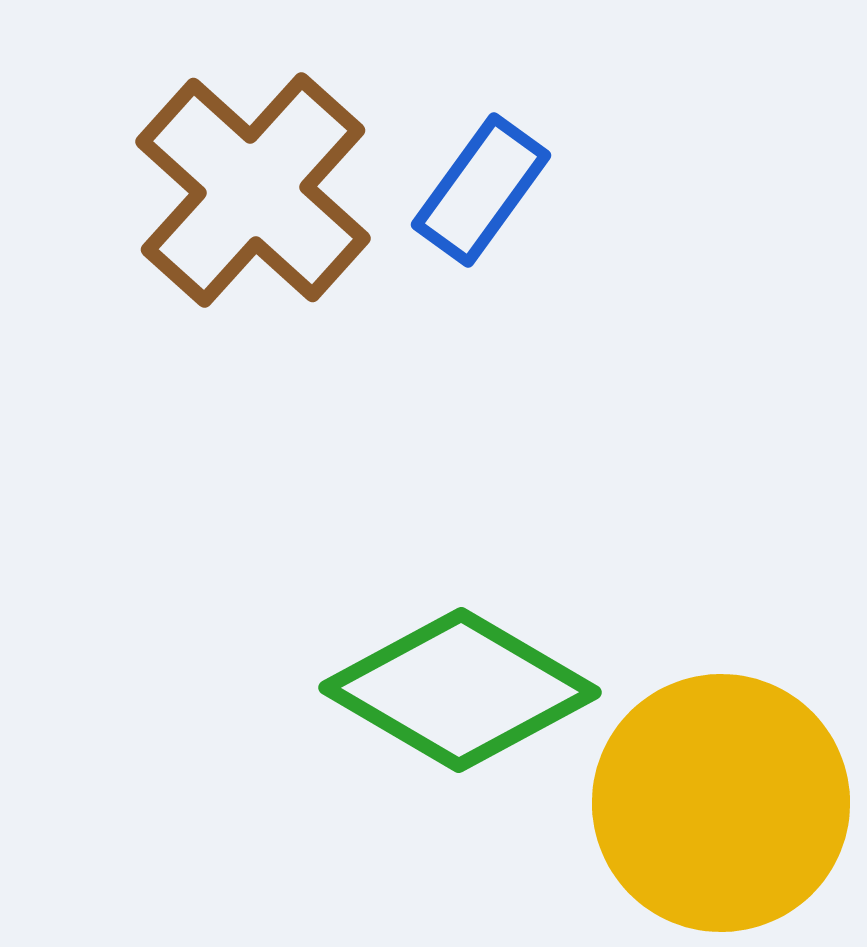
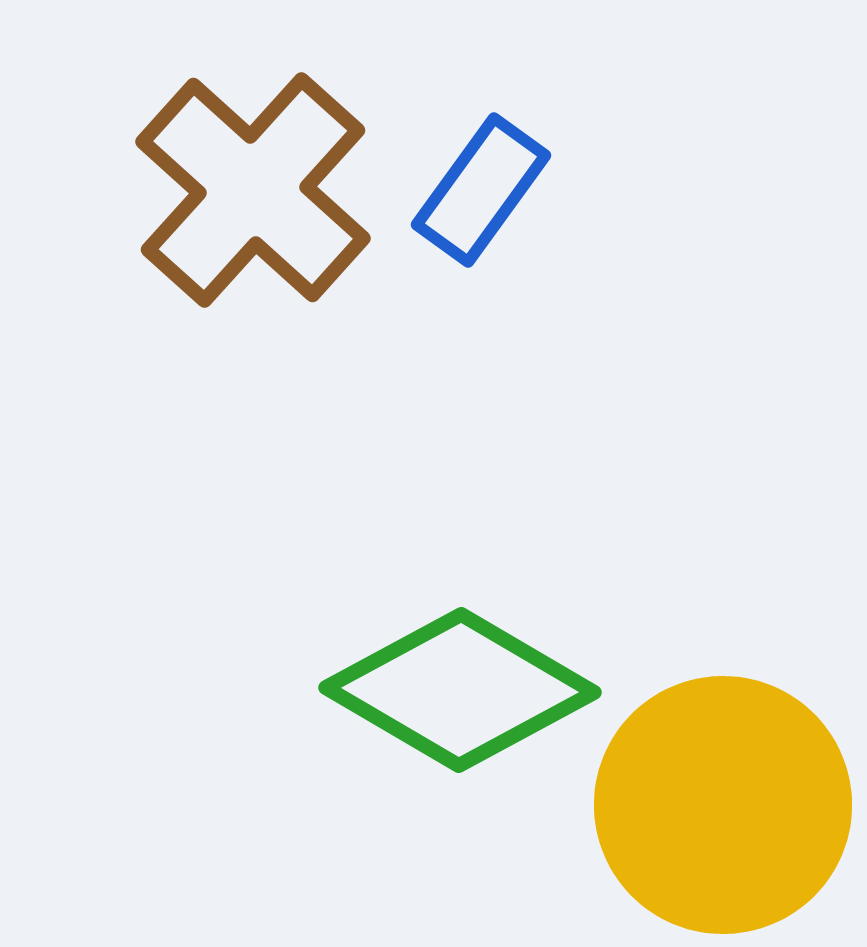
yellow circle: moved 2 px right, 2 px down
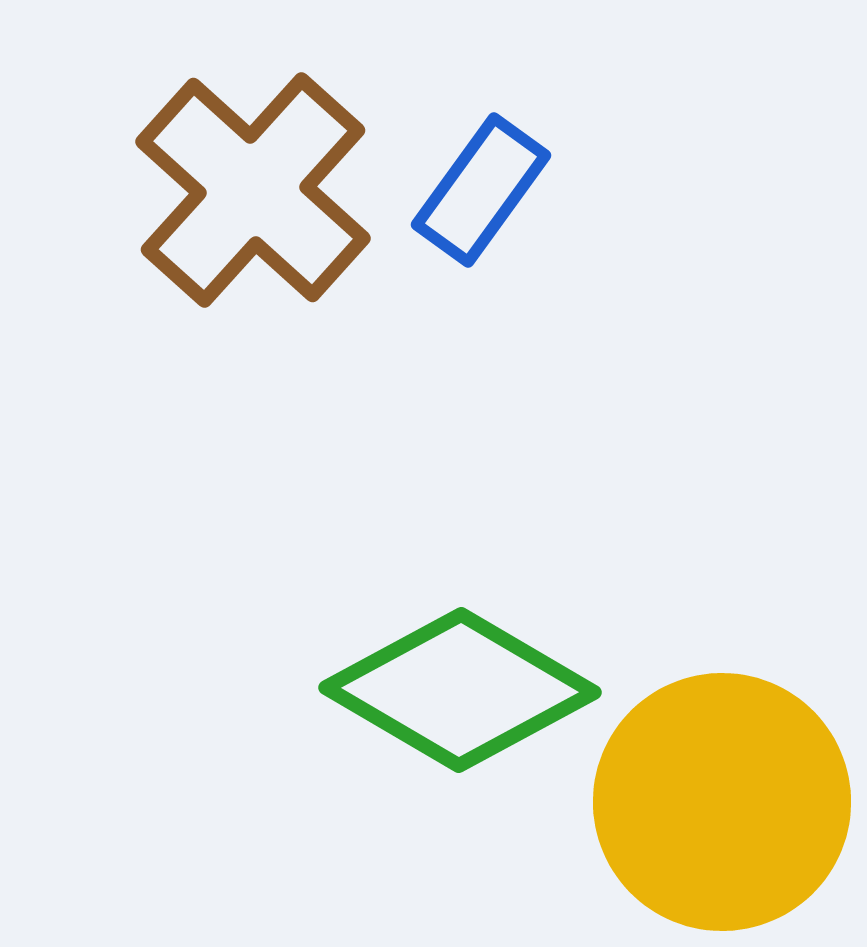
yellow circle: moved 1 px left, 3 px up
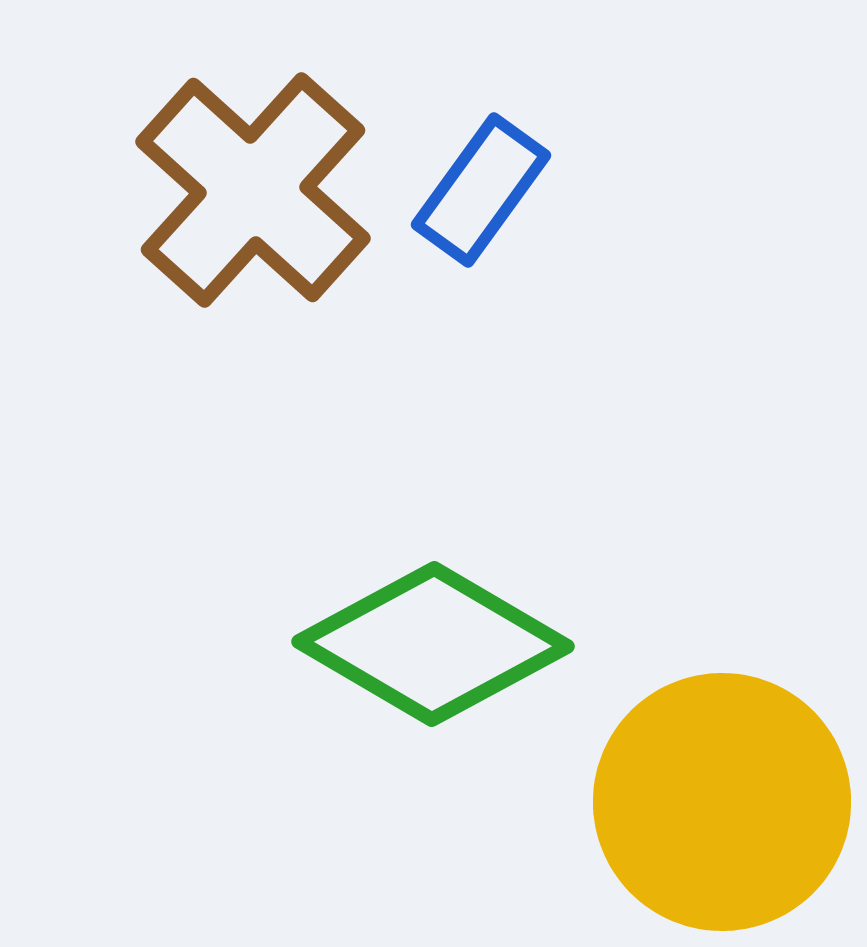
green diamond: moved 27 px left, 46 px up
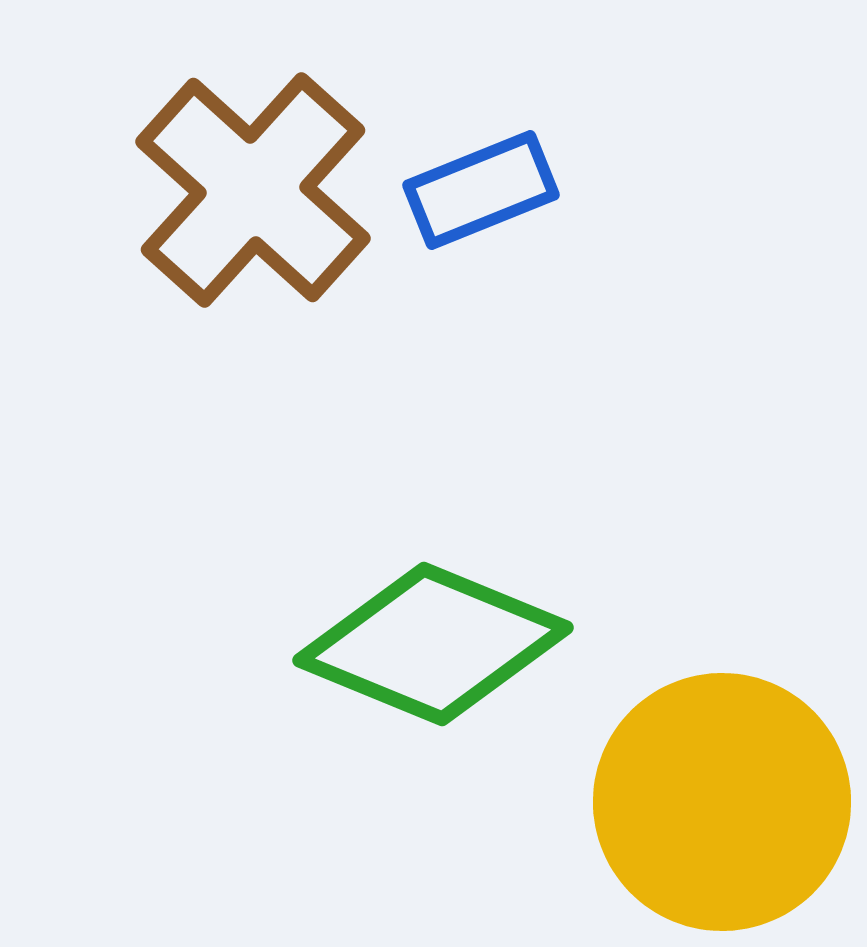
blue rectangle: rotated 32 degrees clockwise
green diamond: rotated 8 degrees counterclockwise
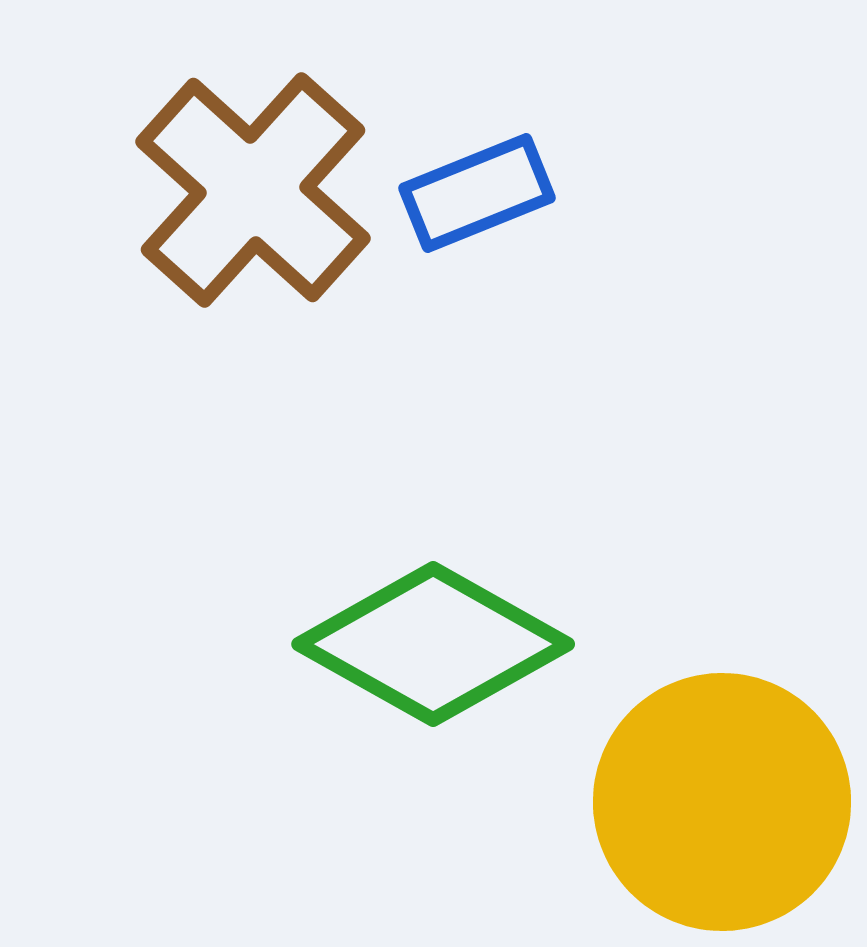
blue rectangle: moved 4 px left, 3 px down
green diamond: rotated 7 degrees clockwise
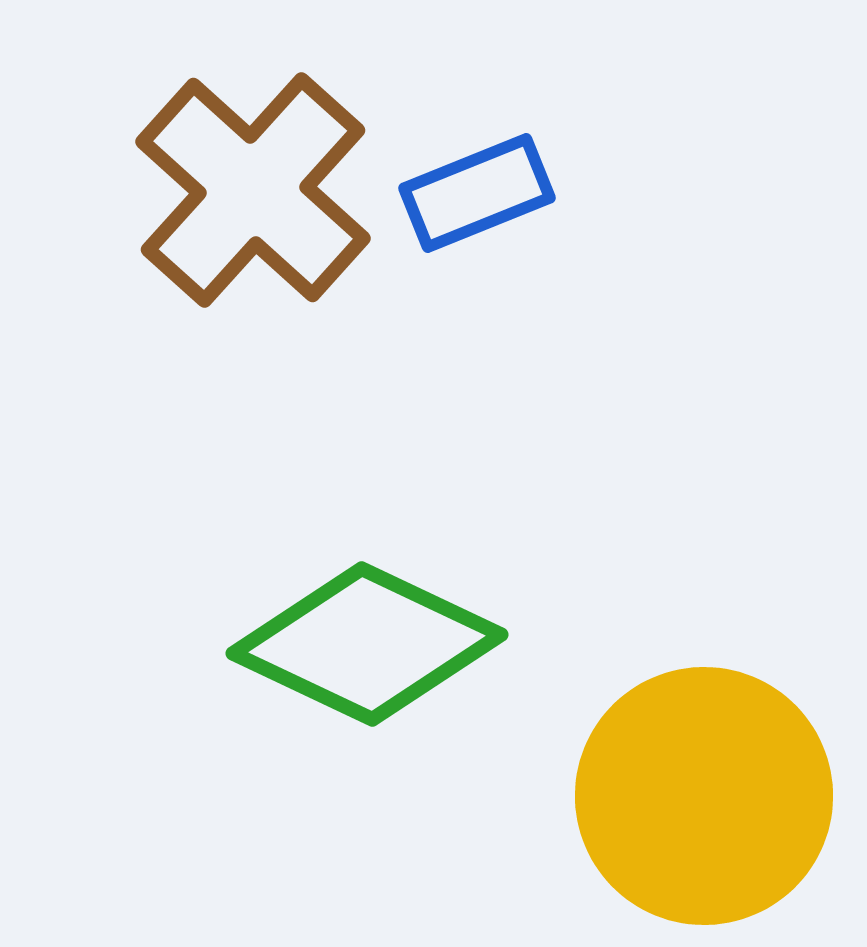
green diamond: moved 66 px left; rotated 4 degrees counterclockwise
yellow circle: moved 18 px left, 6 px up
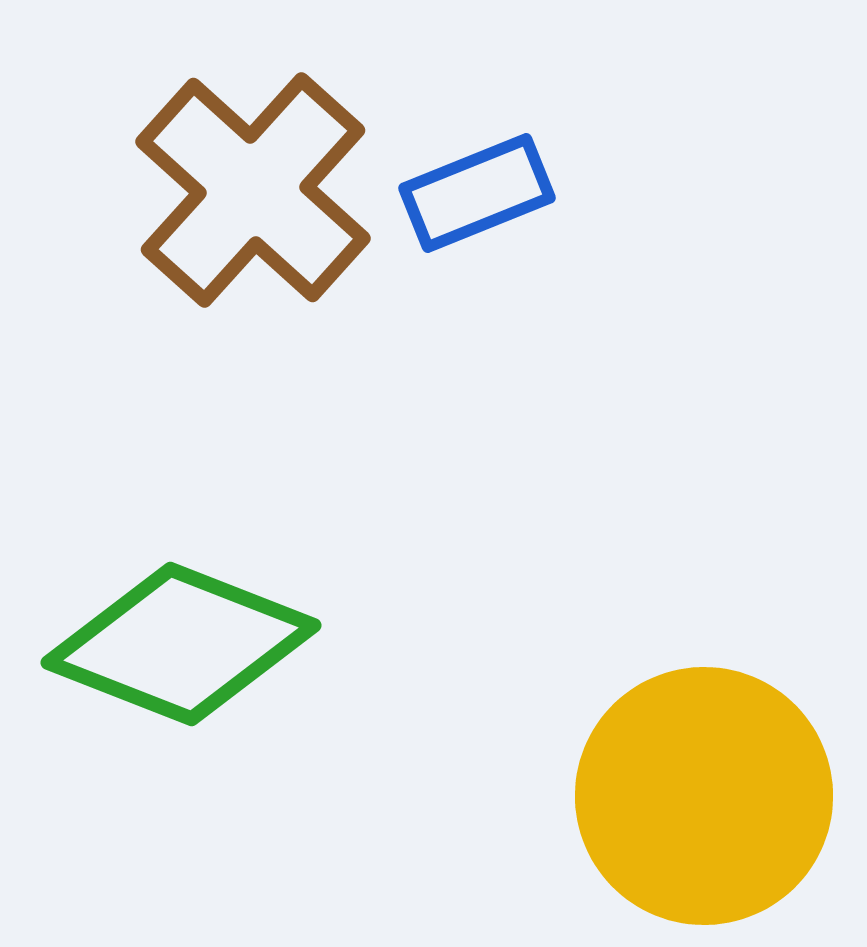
green diamond: moved 186 px left; rotated 4 degrees counterclockwise
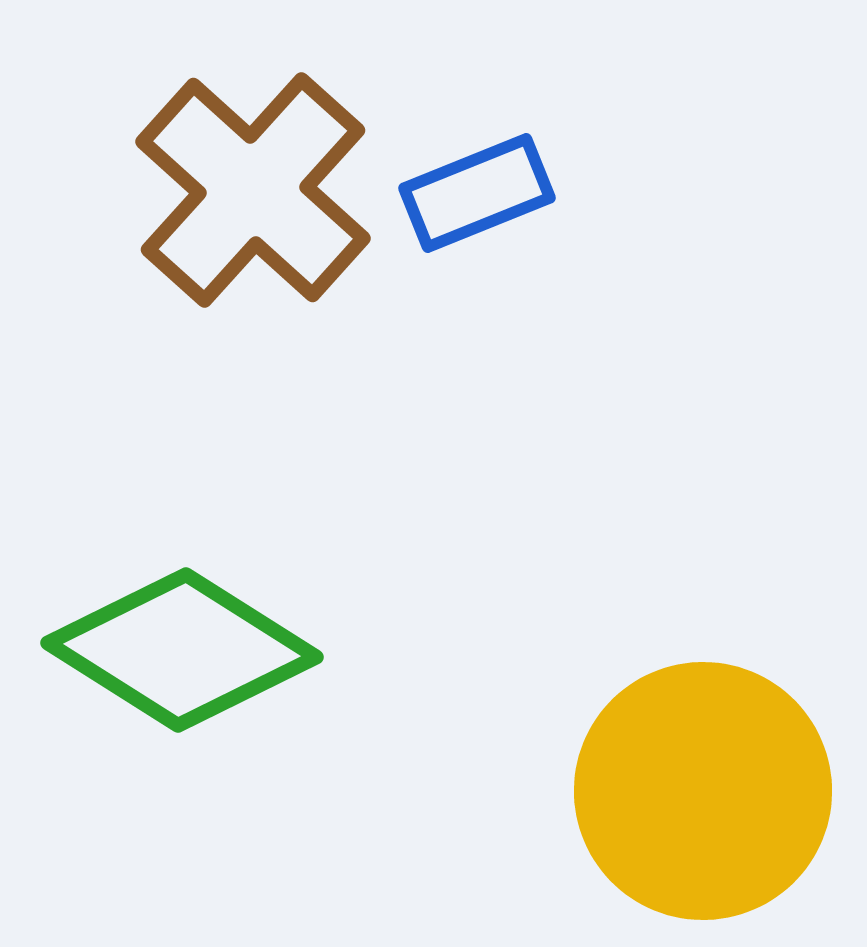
green diamond: moved 1 px right, 6 px down; rotated 11 degrees clockwise
yellow circle: moved 1 px left, 5 px up
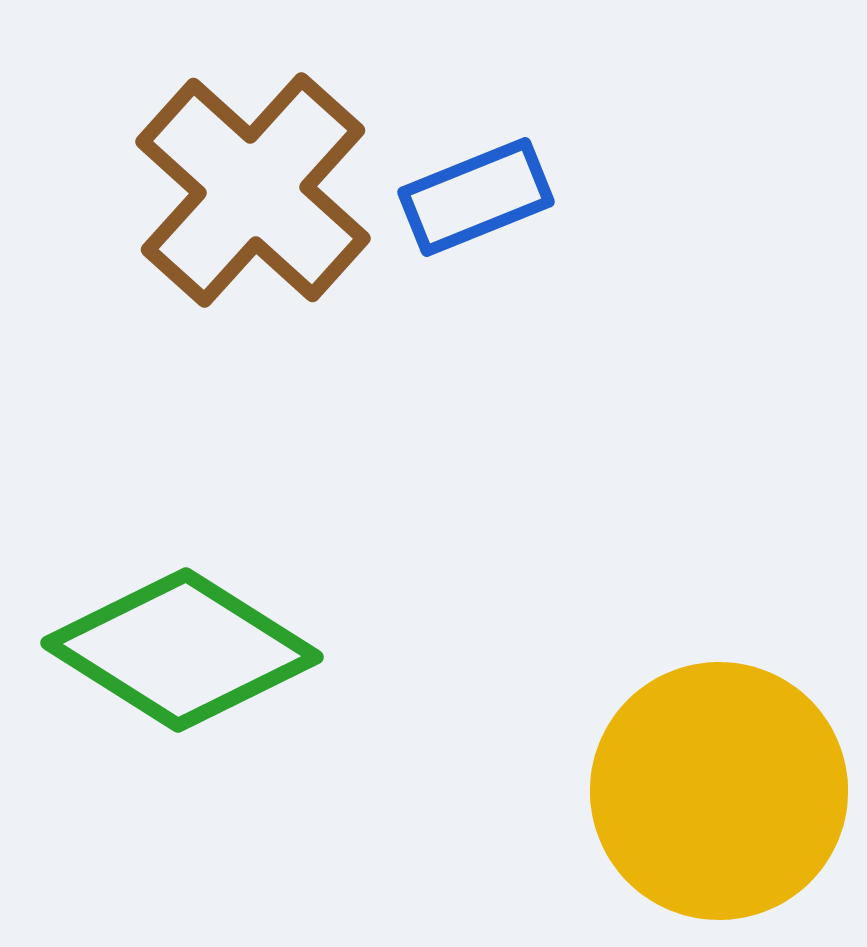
blue rectangle: moved 1 px left, 4 px down
yellow circle: moved 16 px right
